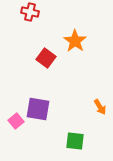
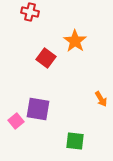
orange arrow: moved 1 px right, 8 px up
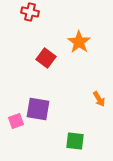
orange star: moved 4 px right, 1 px down
orange arrow: moved 2 px left
pink square: rotated 21 degrees clockwise
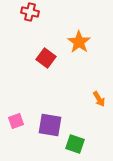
purple square: moved 12 px right, 16 px down
green square: moved 3 px down; rotated 12 degrees clockwise
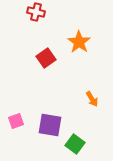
red cross: moved 6 px right
red square: rotated 18 degrees clockwise
orange arrow: moved 7 px left
green square: rotated 18 degrees clockwise
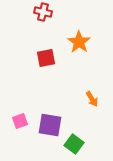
red cross: moved 7 px right
red square: rotated 24 degrees clockwise
pink square: moved 4 px right
green square: moved 1 px left
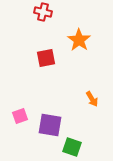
orange star: moved 2 px up
pink square: moved 5 px up
green square: moved 2 px left, 3 px down; rotated 18 degrees counterclockwise
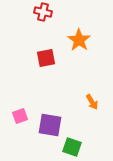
orange arrow: moved 3 px down
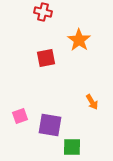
green square: rotated 18 degrees counterclockwise
